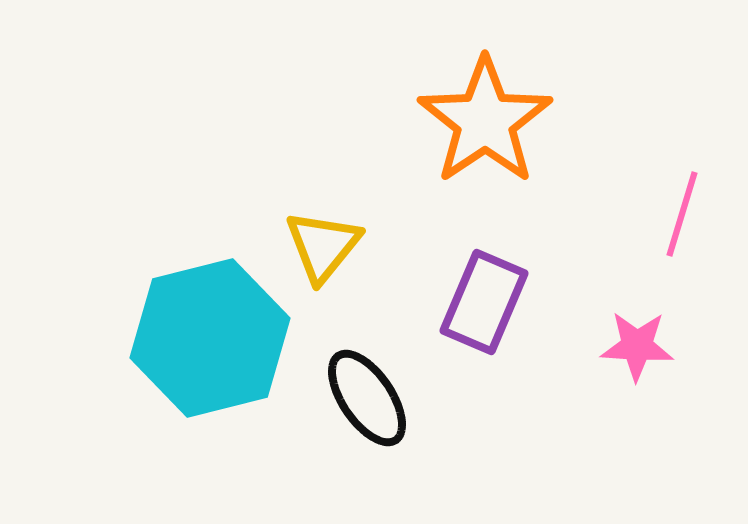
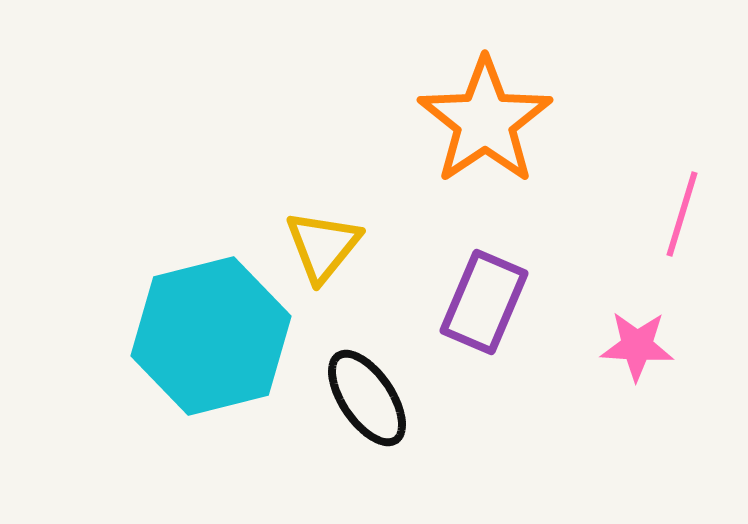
cyan hexagon: moved 1 px right, 2 px up
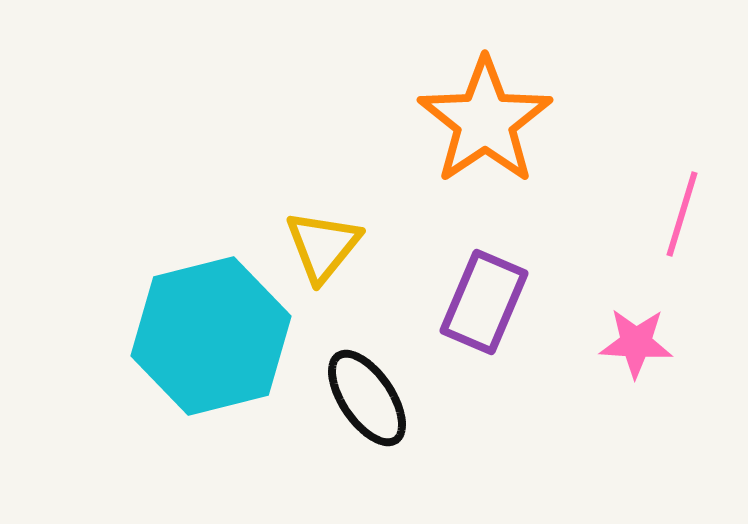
pink star: moved 1 px left, 3 px up
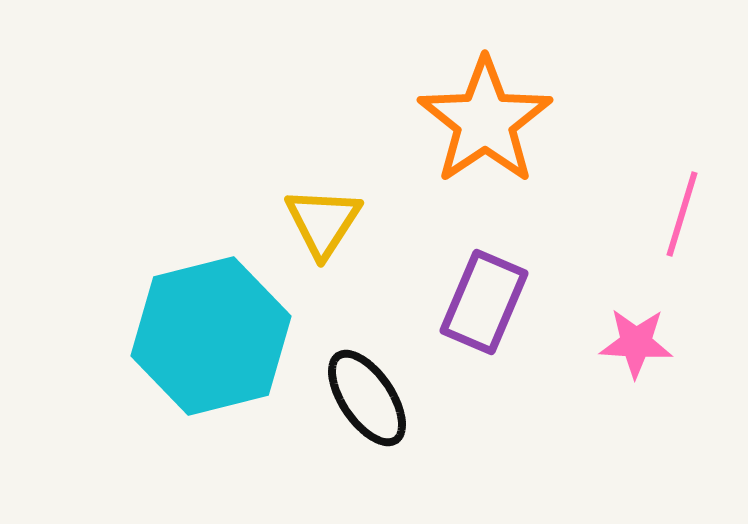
yellow triangle: moved 24 px up; rotated 6 degrees counterclockwise
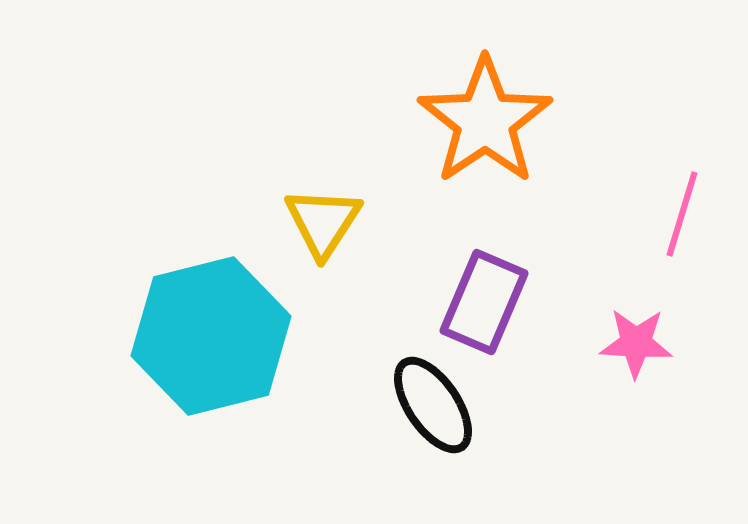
black ellipse: moved 66 px right, 7 px down
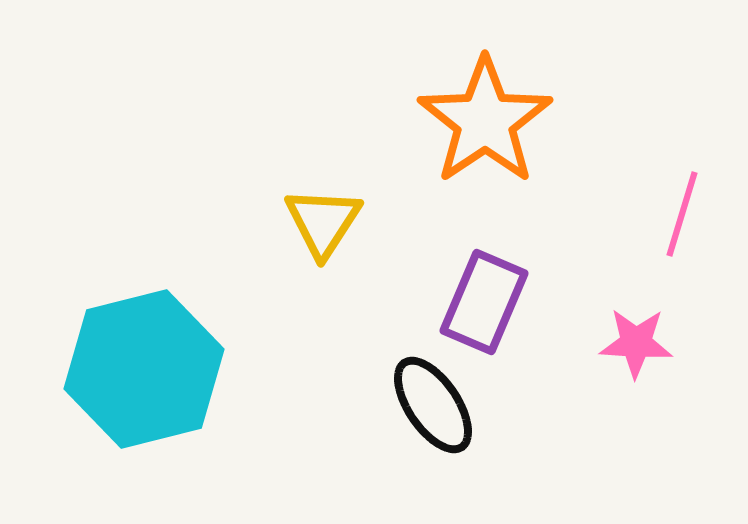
cyan hexagon: moved 67 px left, 33 px down
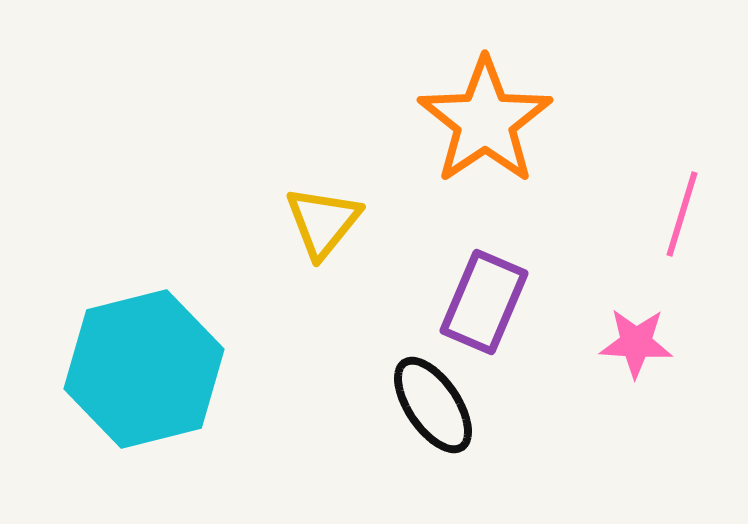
yellow triangle: rotated 6 degrees clockwise
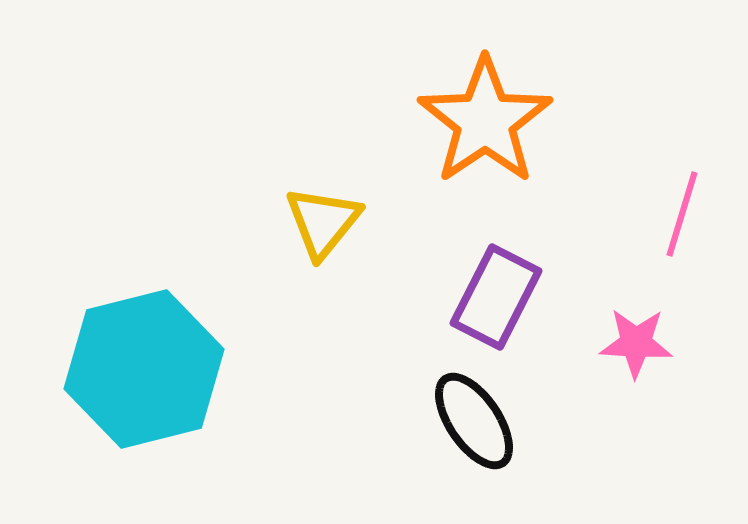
purple rectangle: moved 12 px right, 5 px up; rotated 4 degrees clockwise
black ellipse: moved 41 px right, 16 px down
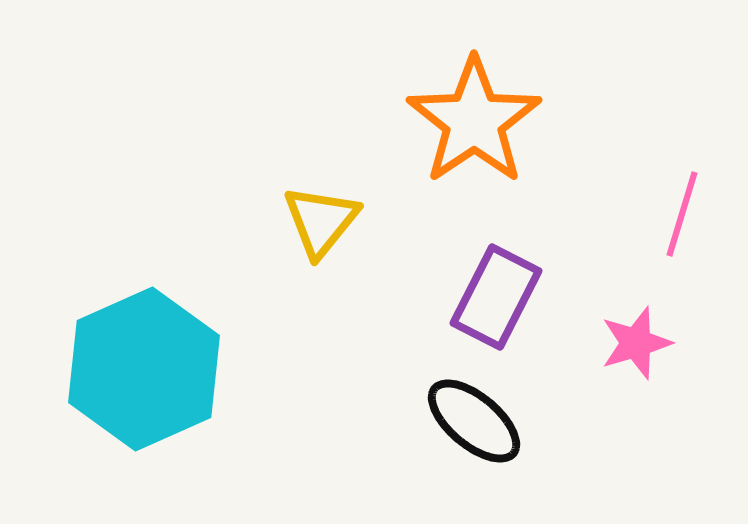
orange star: moved 11 px left
yellow triangle: moved 2 px left, 1 px up
pink star: rotated 20 degrees counterclockwise
cyan hexagon: rotated 10 degrees counterclockwise
black ellipse: rotated 16 degrees counterclockwise
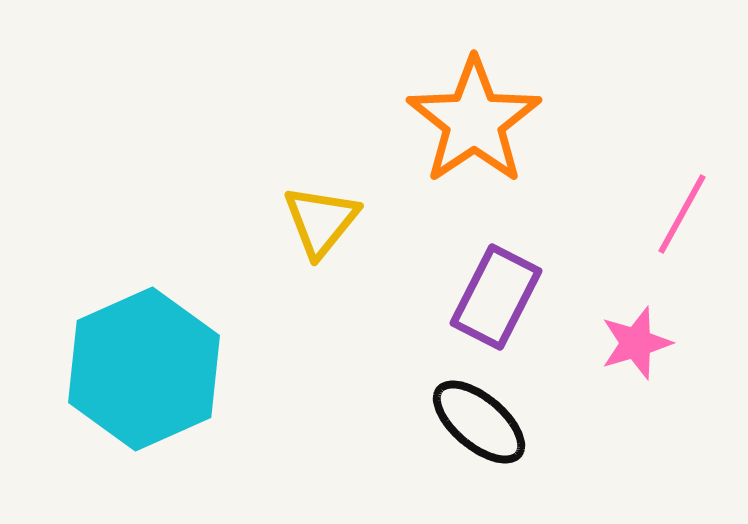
pink line: rotated 12 degrees clockwise
black ellipse: moved 5 px right, 1 px down
